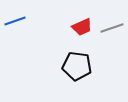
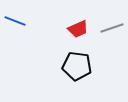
blue line: rotated 40 degrees clockwise
red trapezoid: moved 4 px left, 2 px down
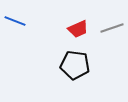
black pentagon: moved 2 px left, 1 px up
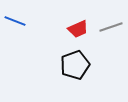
gray line: moved 1 px left, 1 px up
black pentagon: rotated 28 degrees counterclockwise
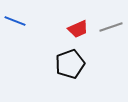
black pentagon: moved 5 px left, 1 px up
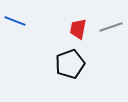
red trapezoid: rotated 125 degrees clockwise
